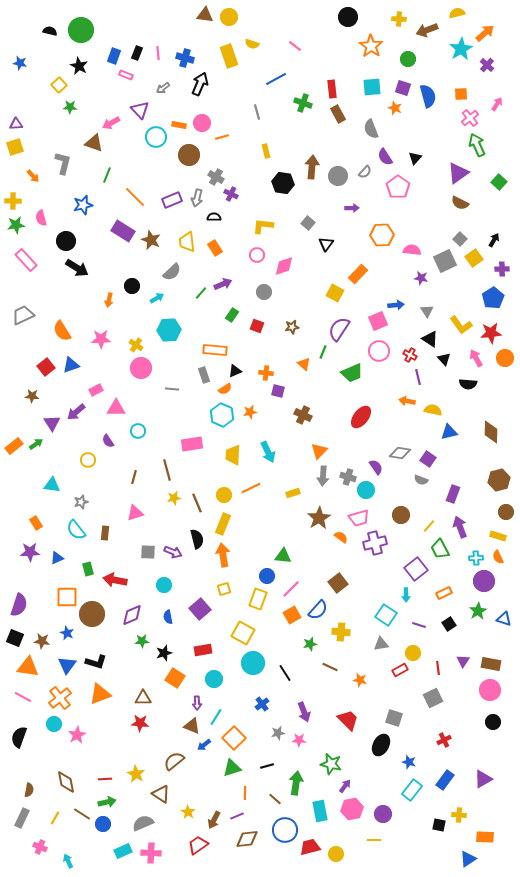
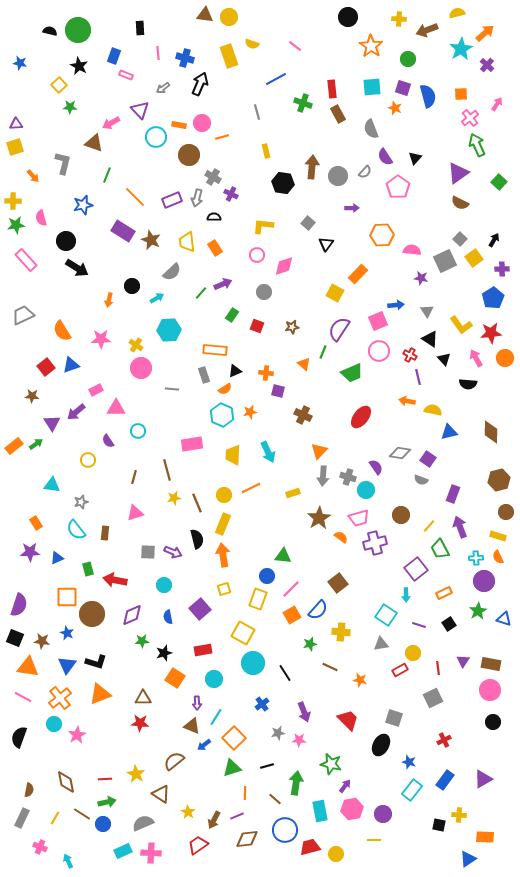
green circle at (81, 30): moved 3 px left
black rectangle at (137, 53): moved 3 px right, 25 px up; rotated 24 degrees counterclockwise
gray cross at (216, 177): moved 3 px left
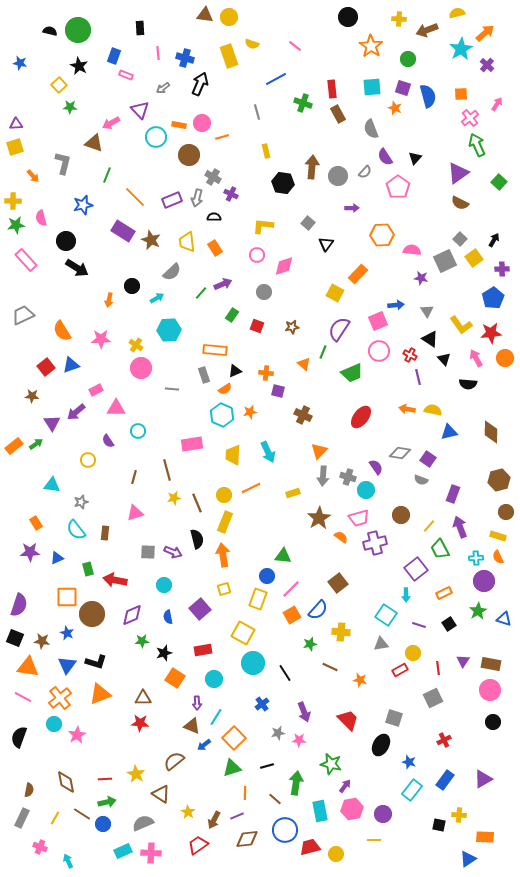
orange arrow at (407, 401): moved 8 px down
yellow rectangle at (223, 524): moved 2 px right, 2 px up
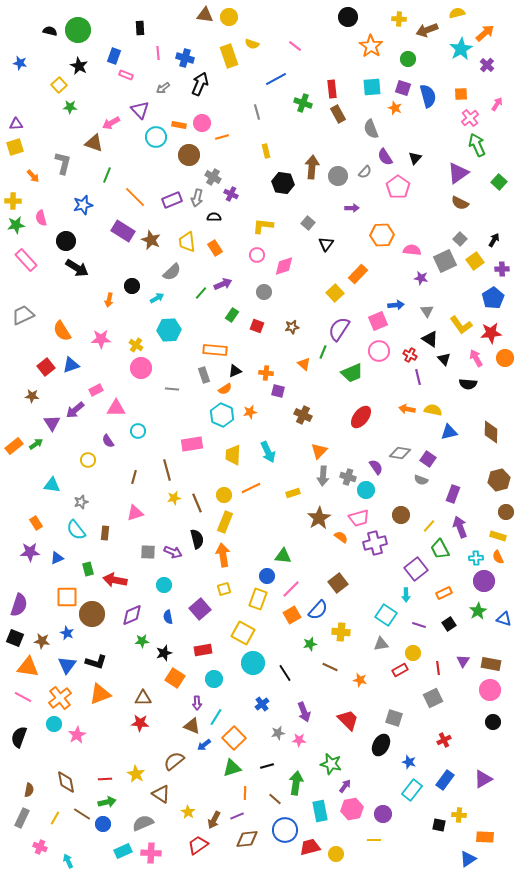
yellow square at (474, 258): moved 1 px right, 3 px down
yellow square at (335, 293): rotated 18 degrees clockwise
purple arrow at (76, 412): moved 1 px left, 2 px up
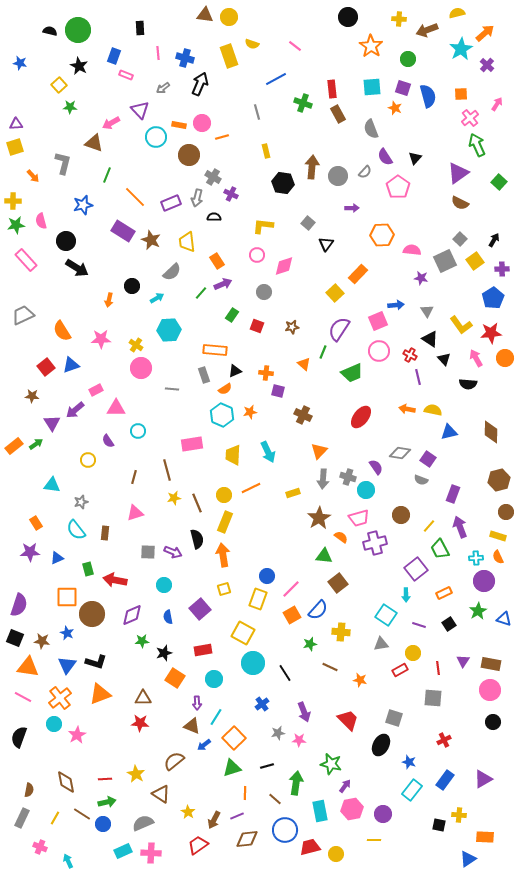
purple rectangle at (172, 200): moved 1 px left, 3 px down
pink semicircle at (41, 218): moved 3 px down
orange rectangle at (215, 248): moved 2 px right, 13 px down
gray arrow at (323, 476): moved 3 px down
green triangle at (283, 556): moved 41 px right
gray square at (433, 698): rotated 30 degrees clockwise
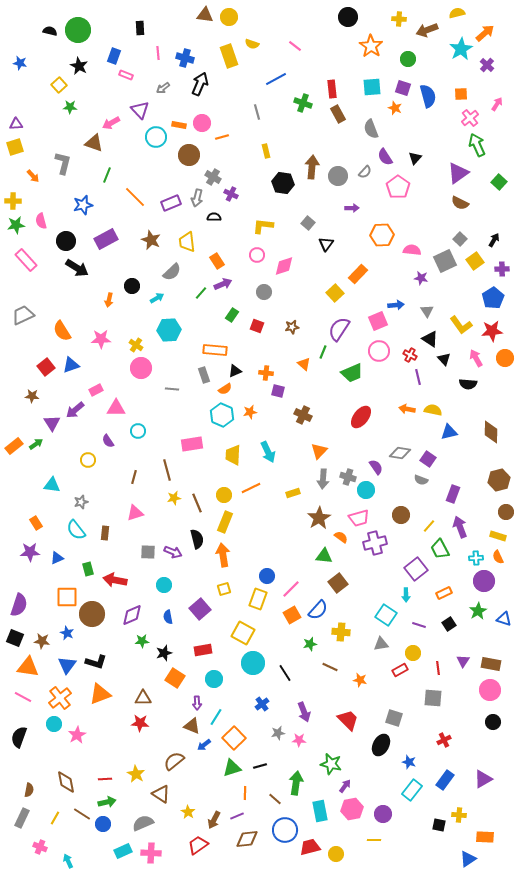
purple rectangle at (123, 231): moved 17 px left, 8 px down; rotated 60 degrees counterclockwise
red star at (491, 333): moved 1 px right, 2 px up
black line at (267, 766): moved 7 px left
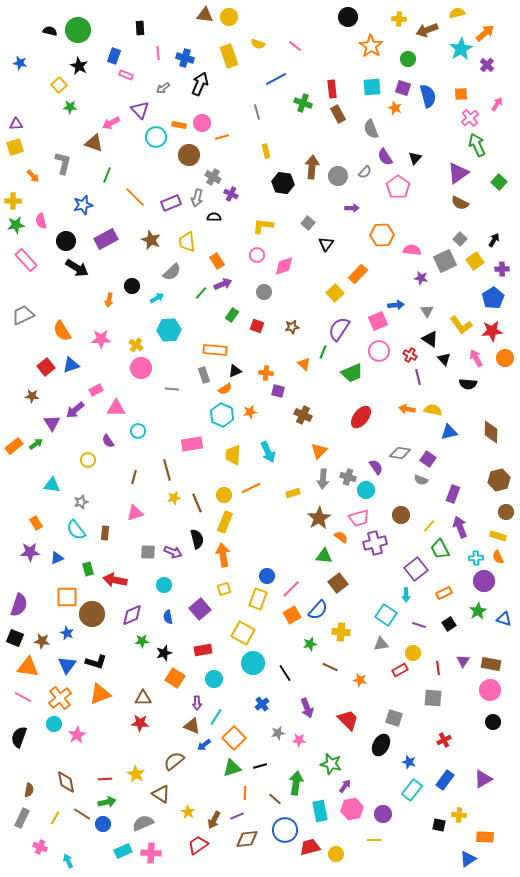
yellow semicircle at (252, 44): moved 6 px right
purple arrow at (304, 712): moved 3 px right, 4 px up
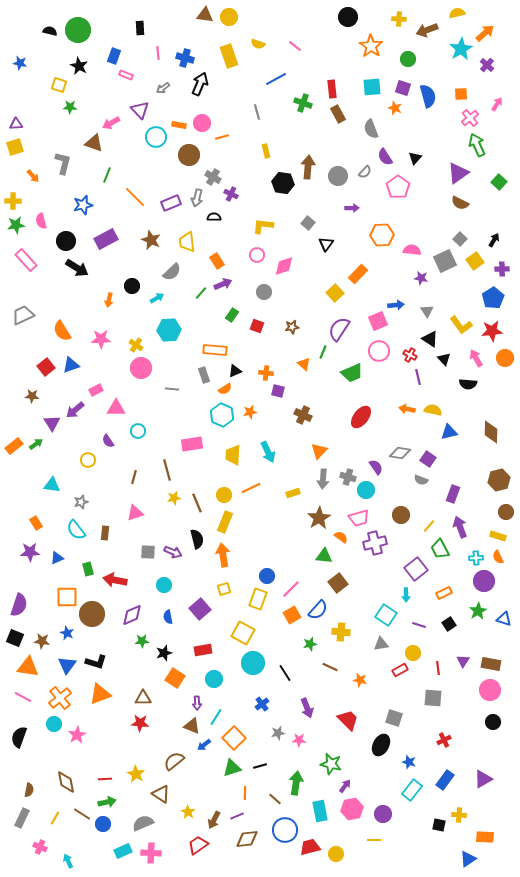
yellow square at (59, 85): rotated 28 degrees counterclockwise
brown arrow at (312, 167): moved 4 px left
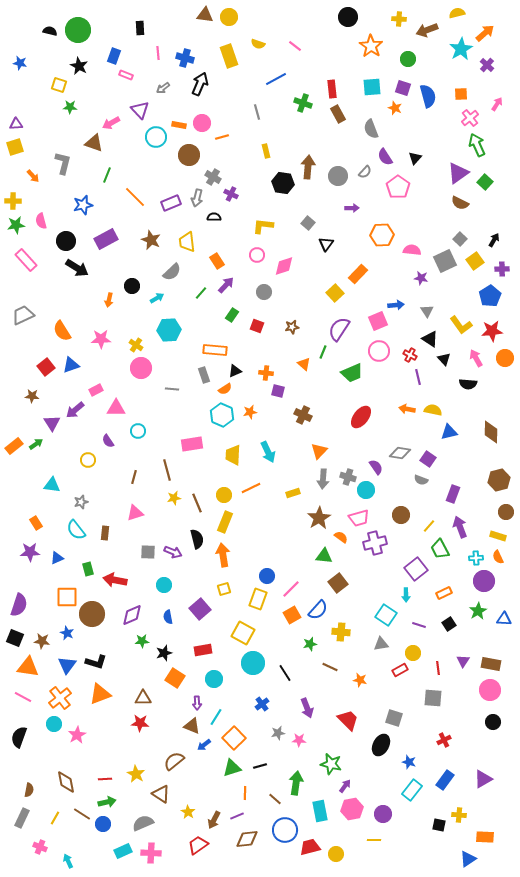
green square at (499, 182): moved 14 px left
purple arrow at (223, 284): moved 3 px right, 1 px down; rotated 24 degrees counterclockwise
blue pentagon at (493, 298): moved 3 px left, 2 px up
blue triangle at (504, 619): rotated 14 degrees counterclockwise
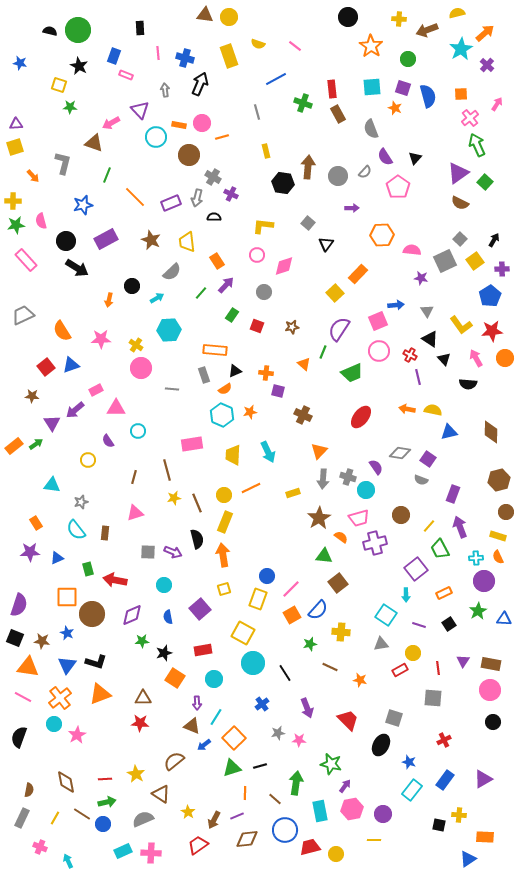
gray arrow at (163, 88): moved 2 px right, 2 px down; rotated 120 degrees clockwise
gray semicircle at (143, 823): moved 4 px up
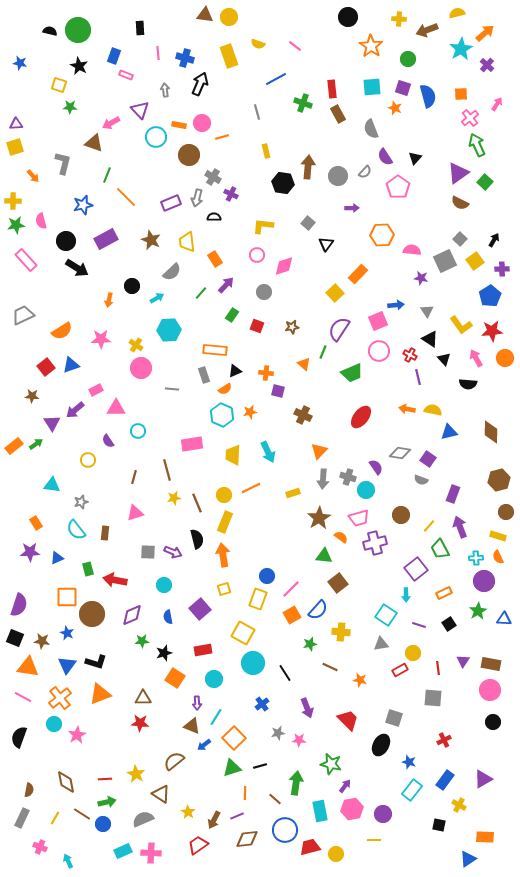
orange line at (135, 197): moved 9 px left
orange rectangle at (217, 261): moved 2 px left, 2 px up
orange semicircle at (62, 331): rotated 90 degrees counterclockwise
yellow cross at (459, 815): moved 10 px up; rotated 24 degrees clockwise
